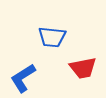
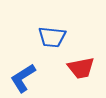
red trapezoid: moved 2 px left
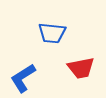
blue trapezoid: moved 4 px up
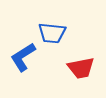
blue L-shape: moved 21 px up
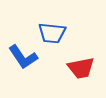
blue L-shape: rotated 92 degrees counterclockwise
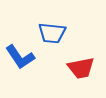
blue L-shape: moved 3 px left
